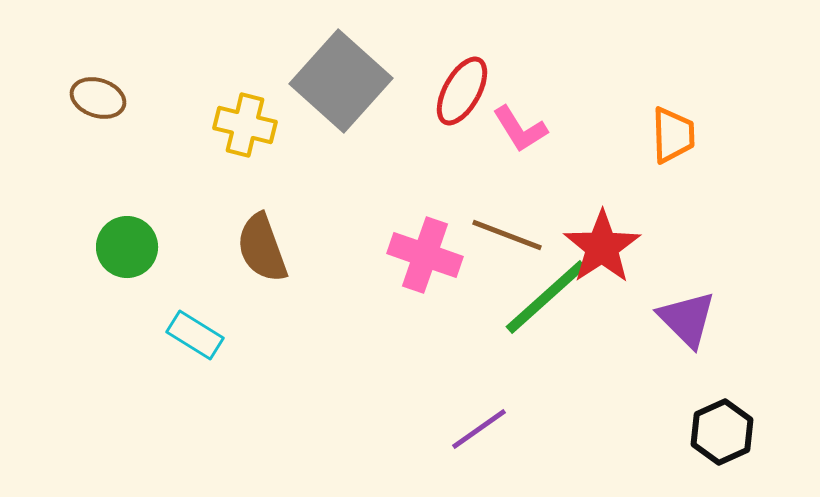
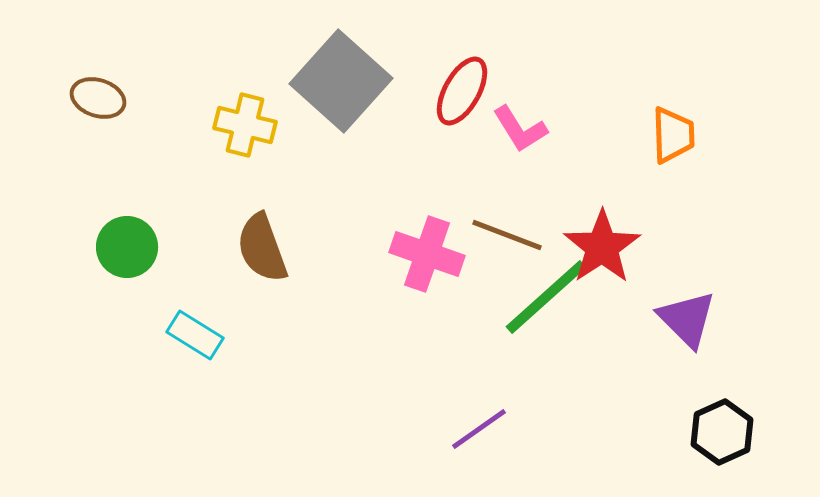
pink cross: moved 2 px right, 1 px up
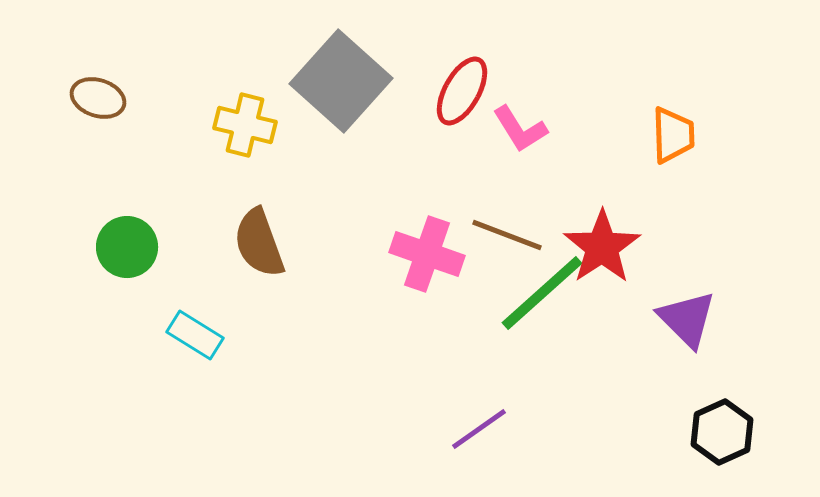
brown semicircle: moved 3 px left, 5 px up
green line: moved 4 px left, 4 px up
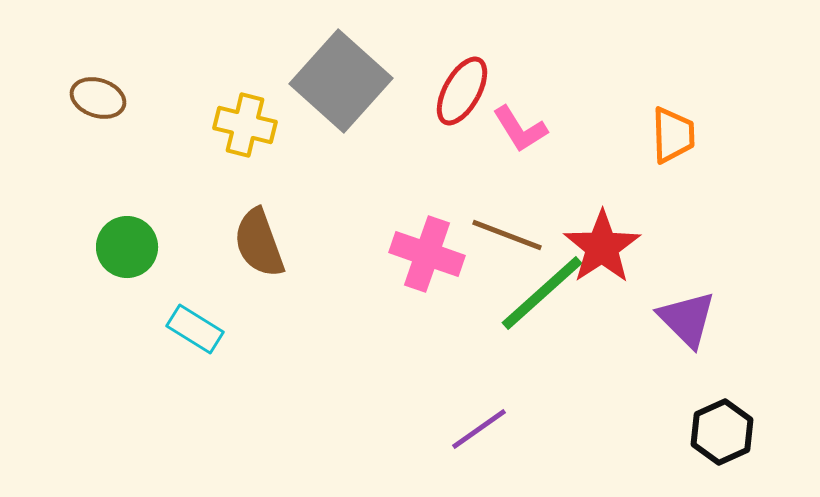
cyan rectangle: moved 6 px up
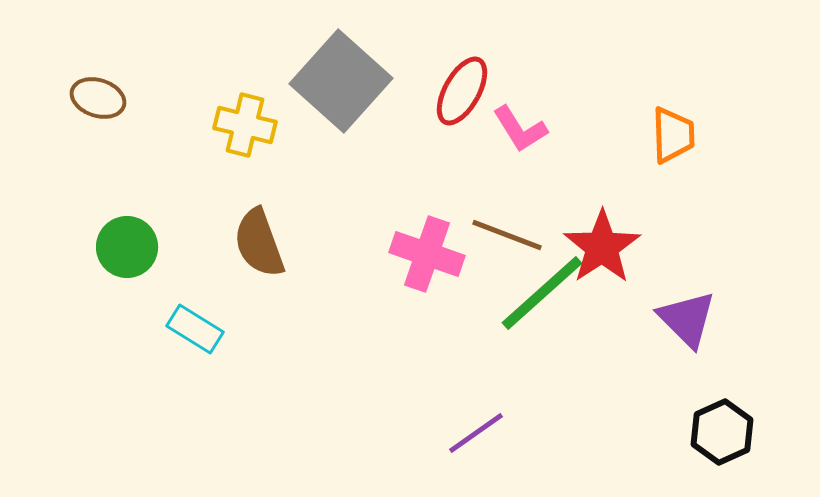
purple line: moved 3 px left, 4 px down
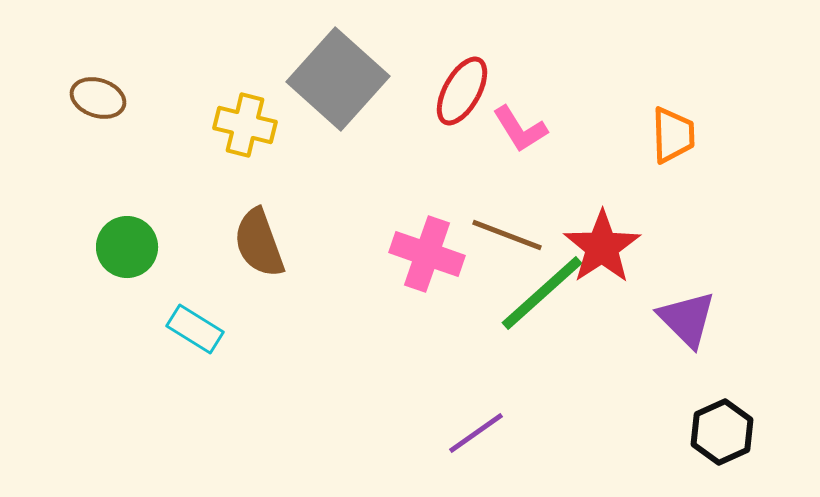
gray square: moved 3 px left, 2 px up
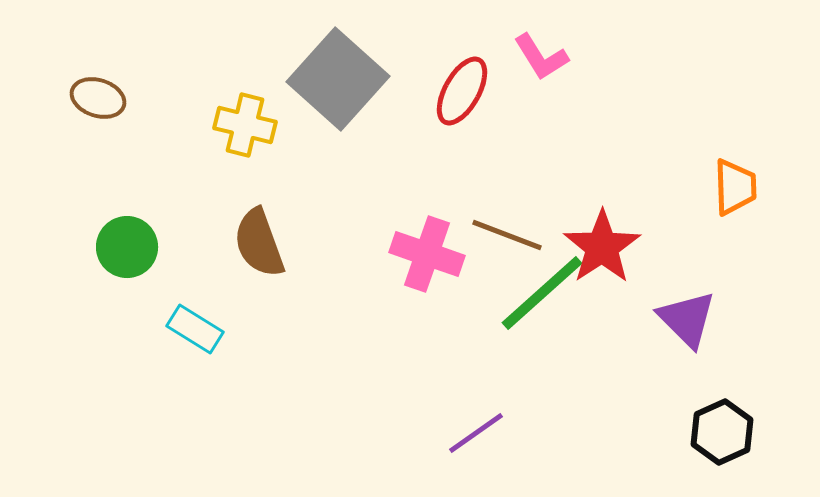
pink L-shape: moved 21 px right, 72 px up
orange trapezoid: moved 62 px right, 52 px down
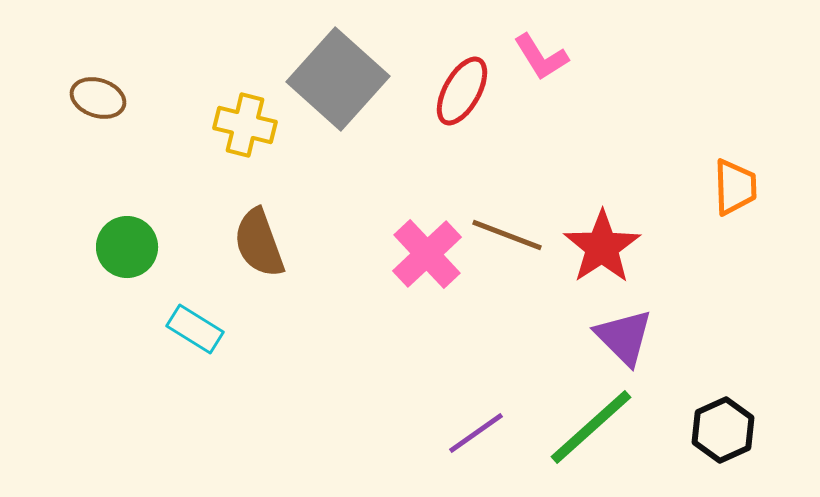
pink cross: rotated 28 degrees clockwise
green line: moved 49 px right, 134 px down
purple triangle: moved 63 px left, 18 px down
black hexagon: moved 1 px right, 2 px up
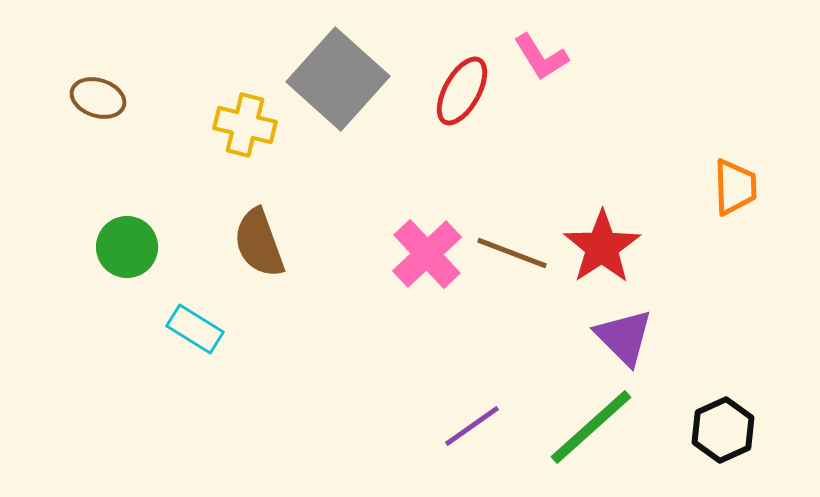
brown line: moved 5 px right, 18 px down
purple line: moved 4 px left, 7 px up
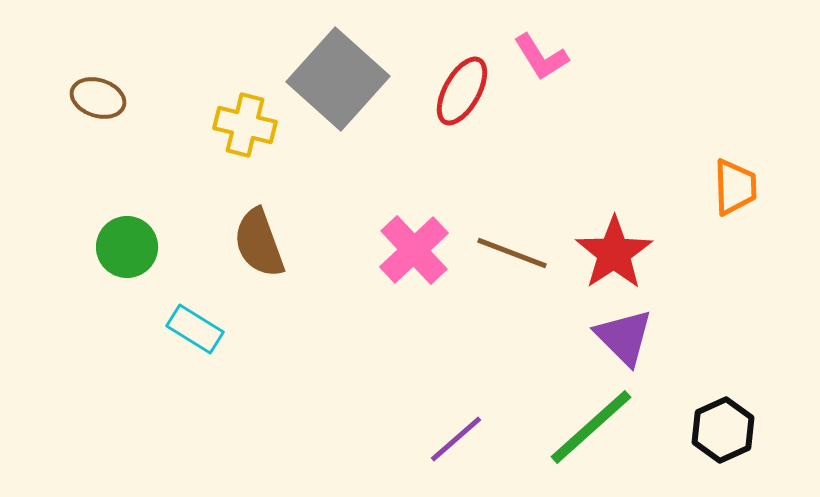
red star: moved 12 px right, 6 px down
pink cross: moved 13 px left, 4 px up
purple line: moved 16 px left, 13 px down; rotated 6 degrees counterclockwise
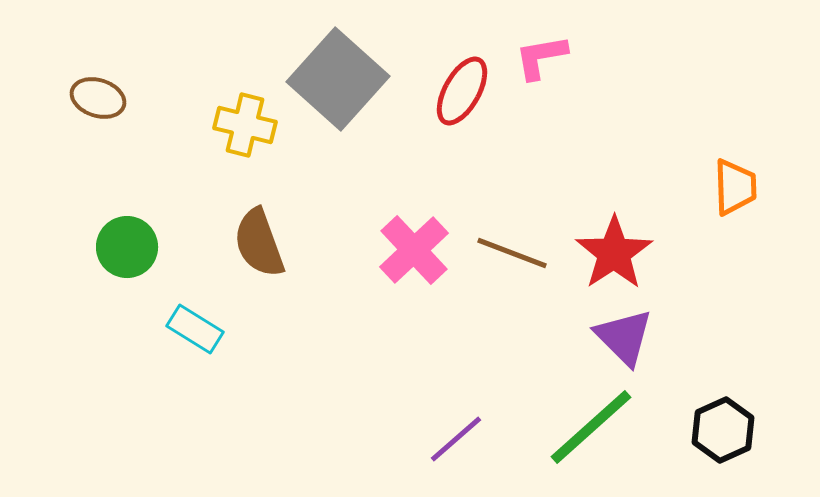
pink L-shape: rotated 112 degrees clockwise
